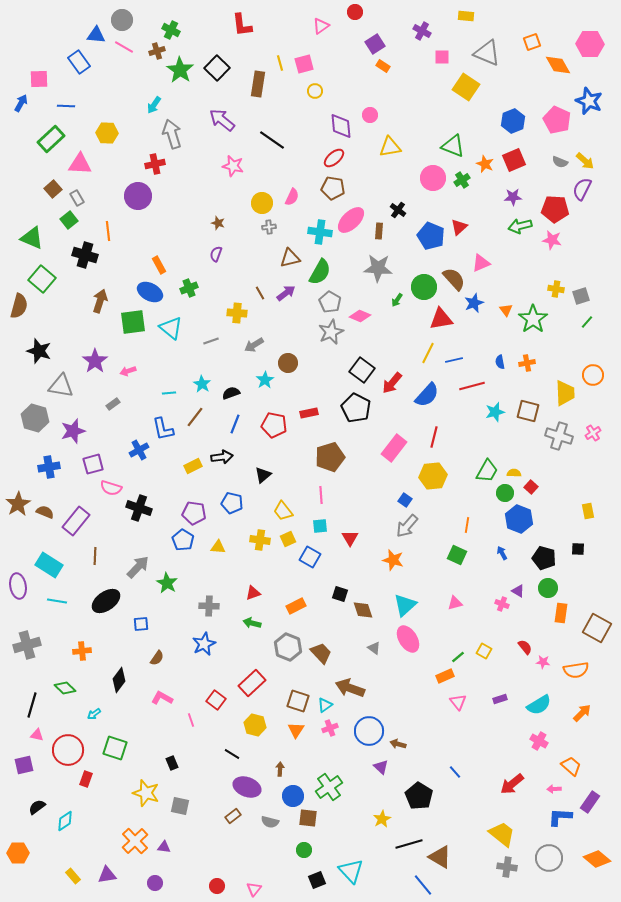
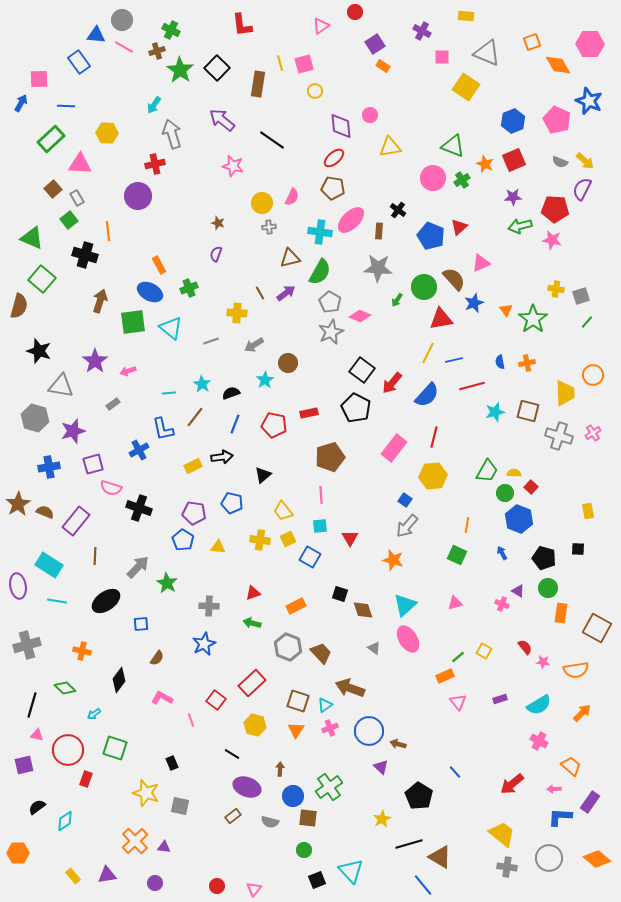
orange cross at (82, 651): rotated 18 degrees clockwise
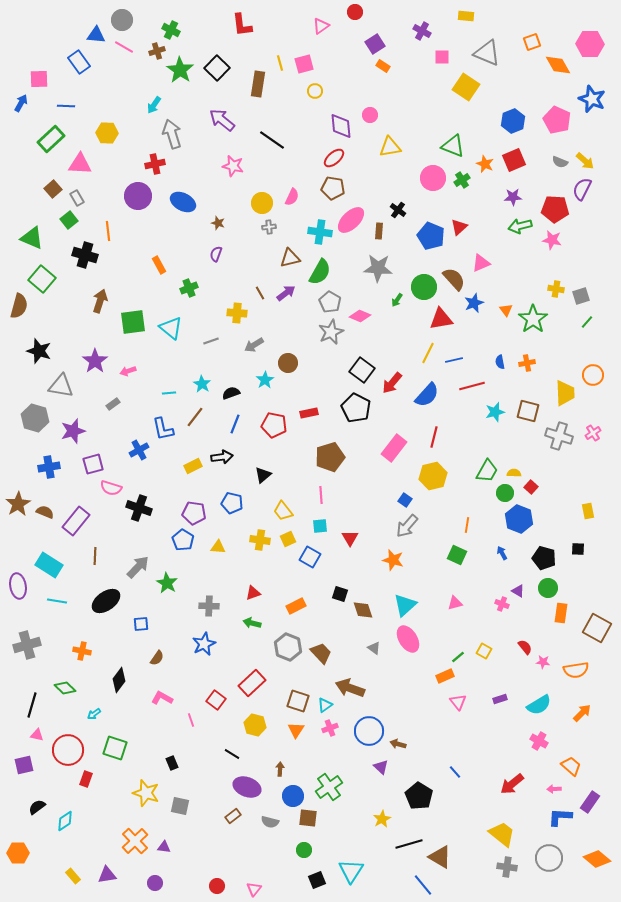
blue star at (589, 101): moved 3 px right, 2 px up
blue ellipse at (150, 292): moved 33 px right, 90 px up
yellow hexagon at (433, 476): rotated 8 degrees counterclockwise
cyan triangle at (351, 871): rotated 16 degrees clockwise
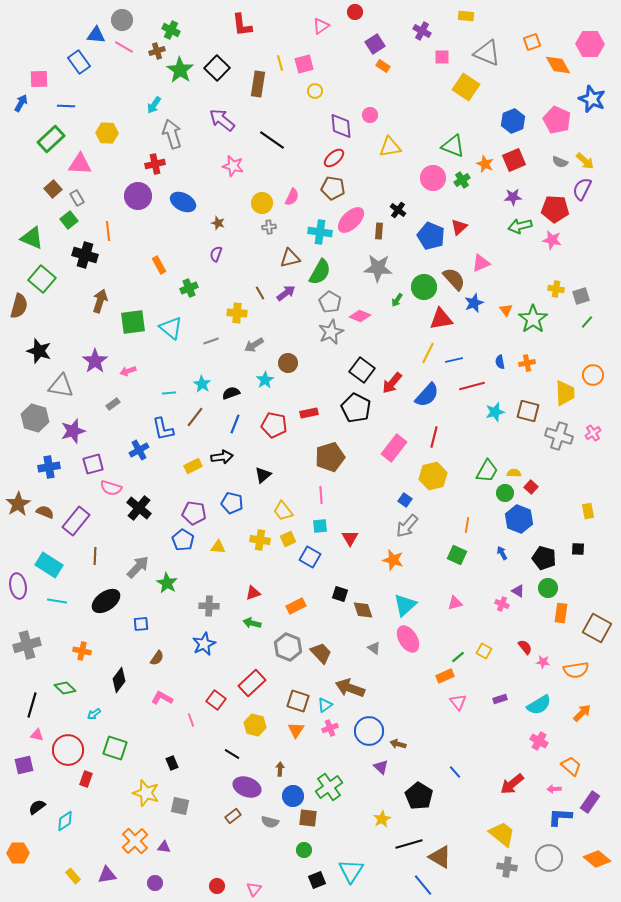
black cross at (139, 508): rotated 20 degrees clockwise
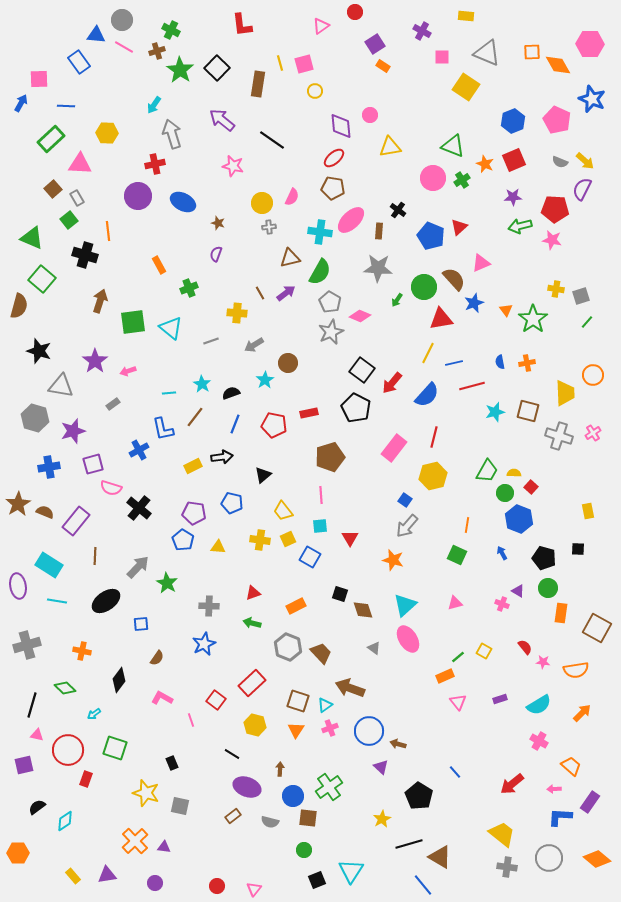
orange square at (532, 42): moved 10 px down; rotated 18 degrees clockwise
blue line at (454, 360): moved 3 px down
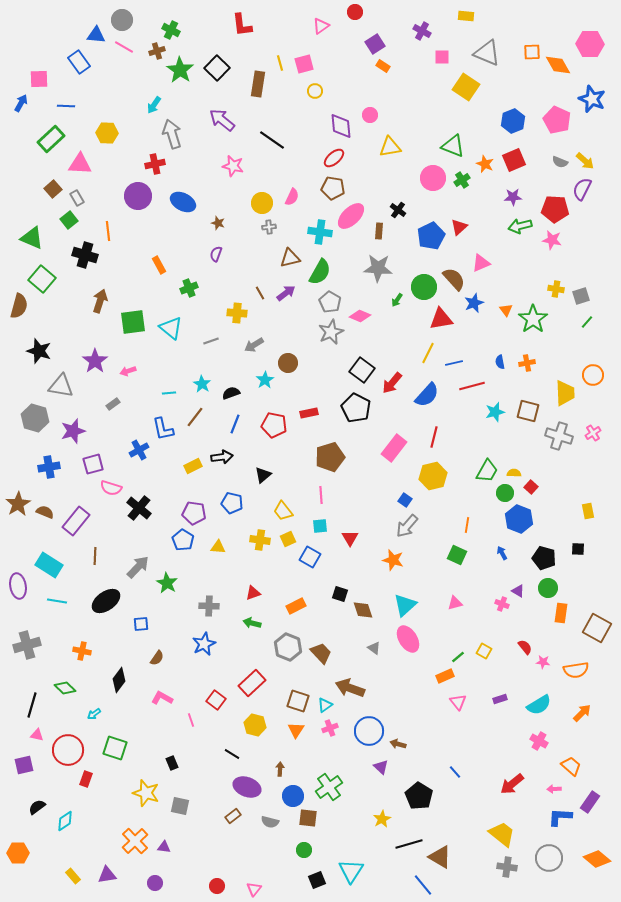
pink ellipse at (351, 220): moved 4 px up
blue pentagon at (431, 236): rotated 24 degrees clockwise
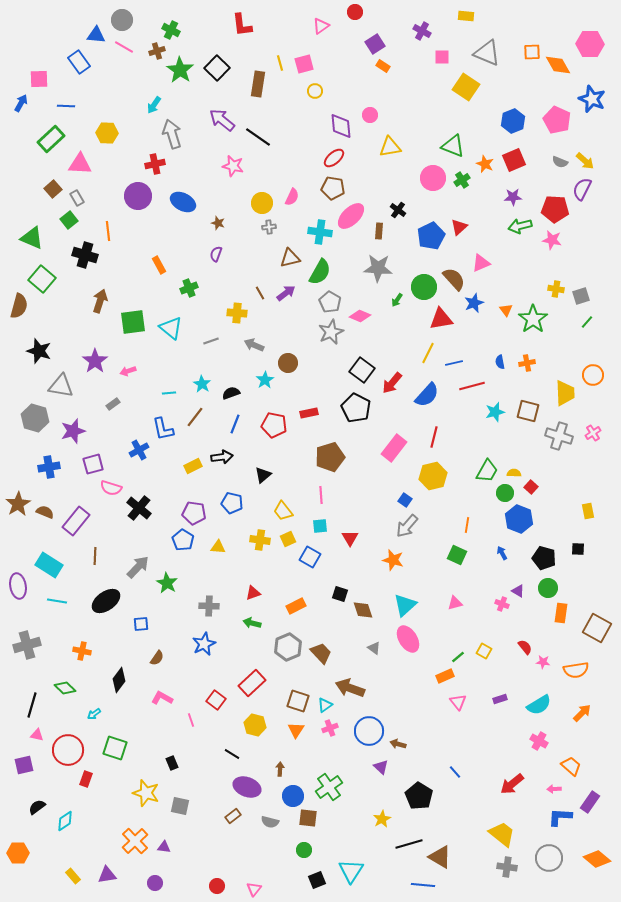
black line at (272, 140): moved 14 px left, 3 px up
gray arrow at (254, 345): rotated 54 degrees clockwise
gray hexagon at (288, 647): rotated 16 degrees clockwise
blue line at (423, 885): rotated 45 degrees counterclockwise
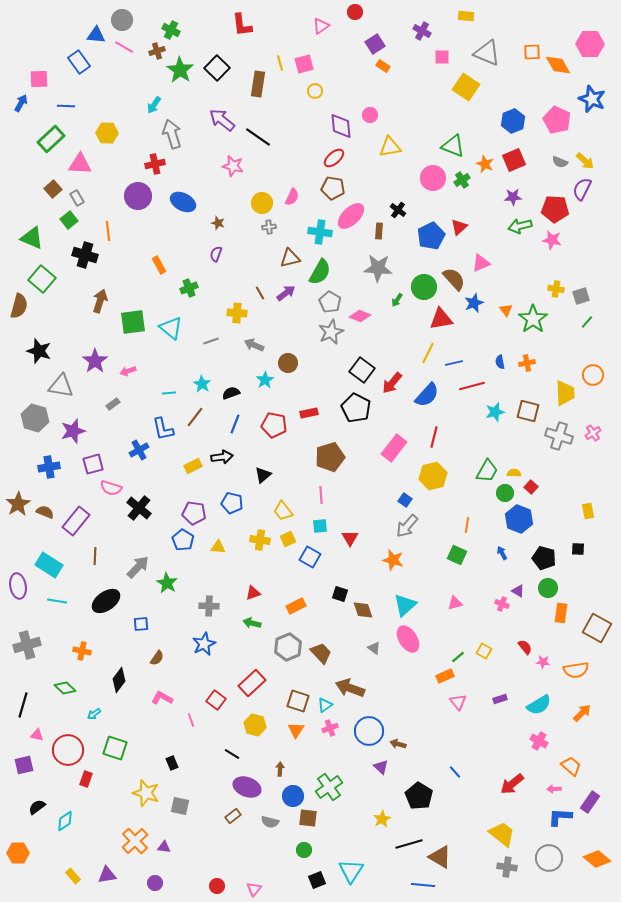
black line at (32, 705): moved 9 px left
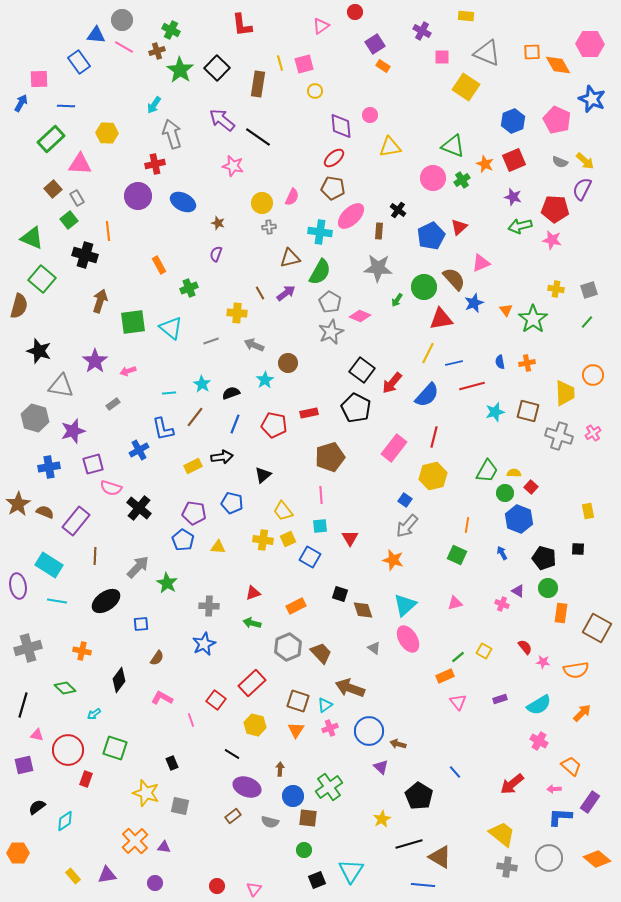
purple star at (513, 197): rotated 18 degrees clockwise
gray square at (581, 296): moved 8 px right, 6 px up
yellow cross at (260, 540): moved 3 px right
gray cross at (27, 645): moved 1 px right, 3 px down
